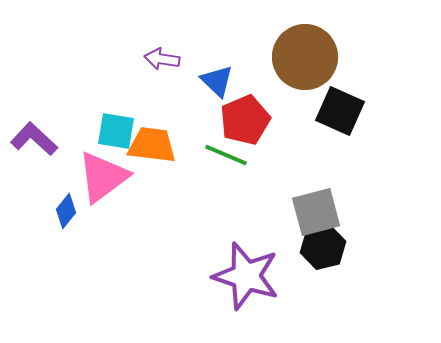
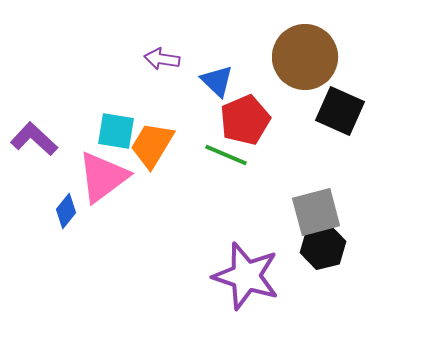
orange trapezoid: rotated 66 degrees counterclockwise
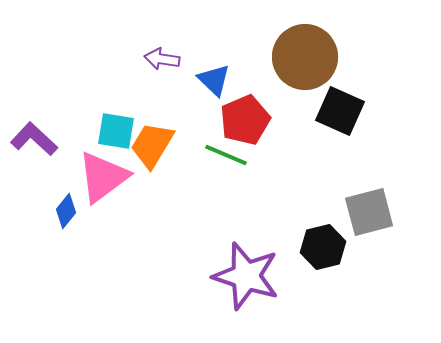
blue triangle: moved 3 px left, 1 px up
gray square: moved 53 px right
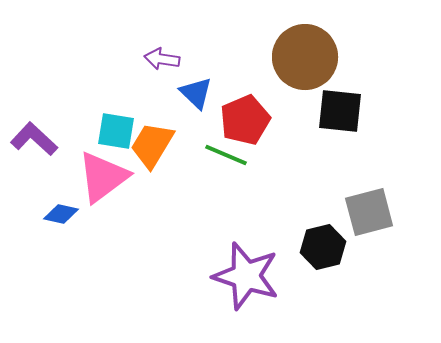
blue triangle: moved 18 px left, 13 px down
black square: rotated 18 degrees counterclockwise
blue diamond: moved 5 px left, 3 px down; rotated 64 degrees clockwise
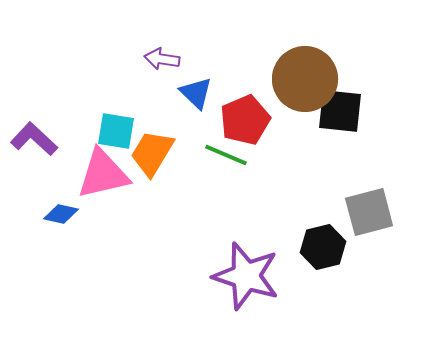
brown circle: moved 22 px down
orange trapezoid: moved 8 px down
pink triangle: moved 3 px up; rotated 24 degrees clockwise
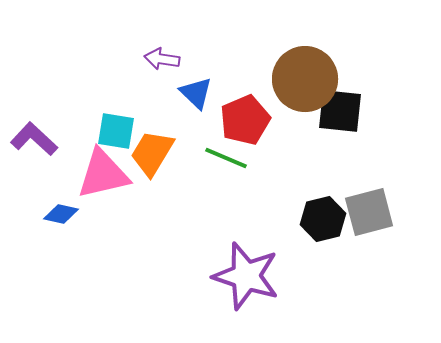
green line: moved 3 px down
black hexagon: moved 28 px up
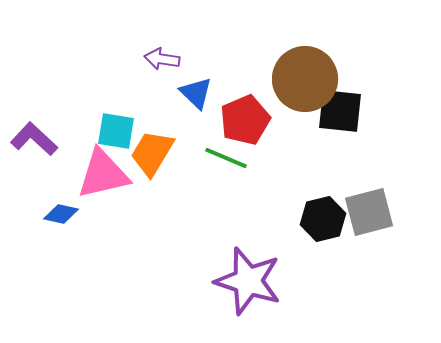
purple star: moved 2 px right, 5 px down
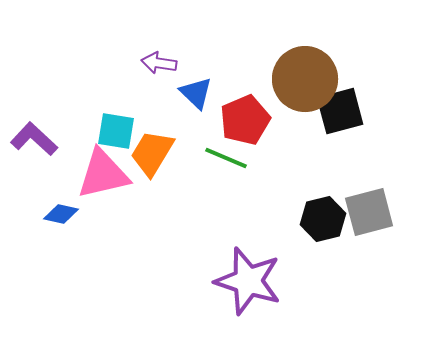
purple arrow: moved 3 px left, 4 px down
black square: rotated 21 degrees counterclockwise
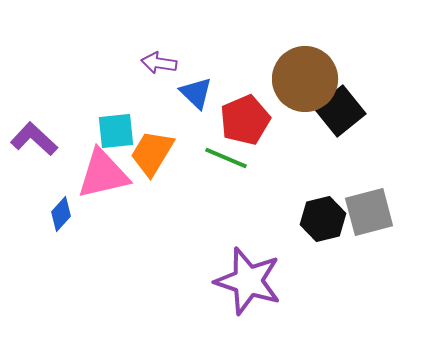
black square: rotated 24 degrees counterclockwise
cyan square: rotated 15 degrees counterclockwise
blue diamond: rotated 60 degrees counterclockwise
